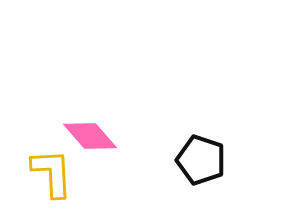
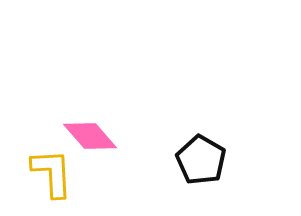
black pentagon: rotated 12 degrees clockwise
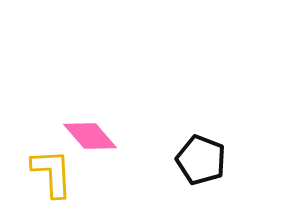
black pentagon: rotated 9 degrees counterclockwise
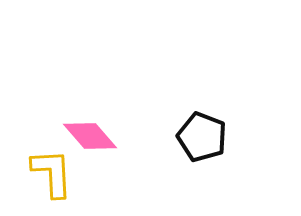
black pentagon: moved 1 px right, 23 px up
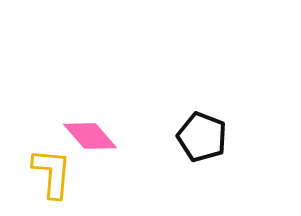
yellow L-shape: rotated 8 degrees clockwise
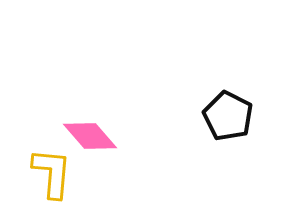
black pentagon: moved 26 px right, 21 px up; rotated 6 degrees clockwise
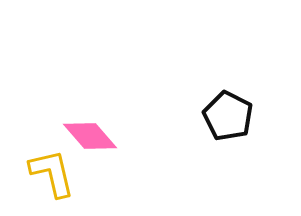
yellow L-shape: rotated 18 degrees counterclockwise
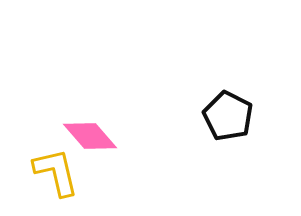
yellow L-shape: moved 4 px right, 1 px up
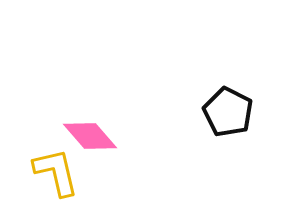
black pentagon: moved 4 px up
